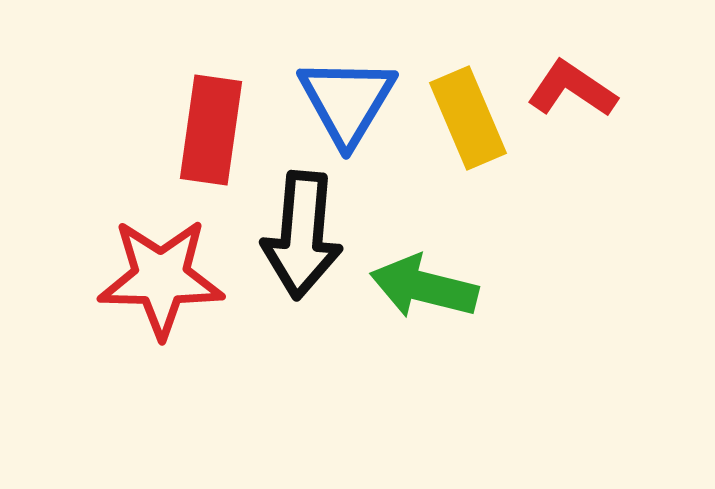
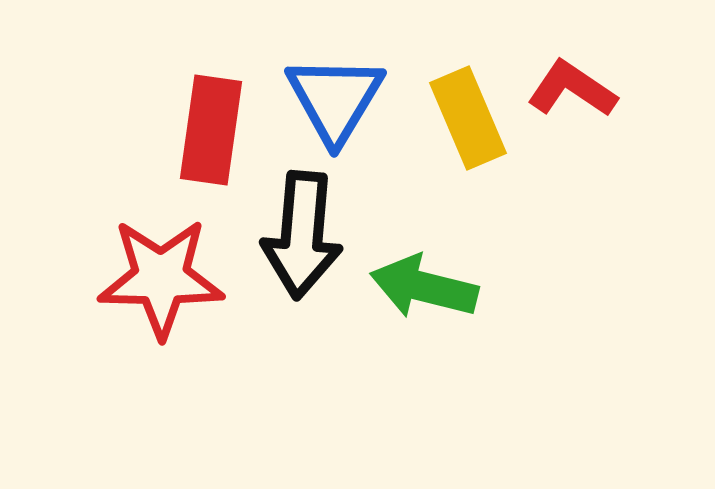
blue triangle: moved 12 px left, 2 px up
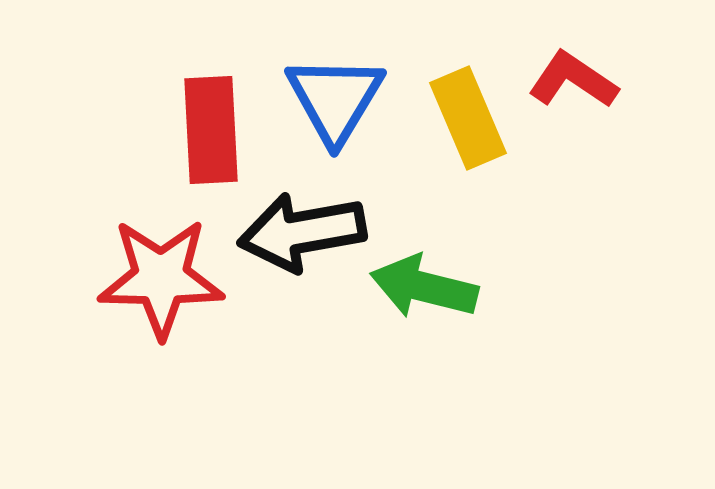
red L-shape: moved 1 px right, 9 px up
red rectangle: rotated 11 degrees counterclockwise
black arrow: moved 3 px up; rotated 75 degrees clockwise
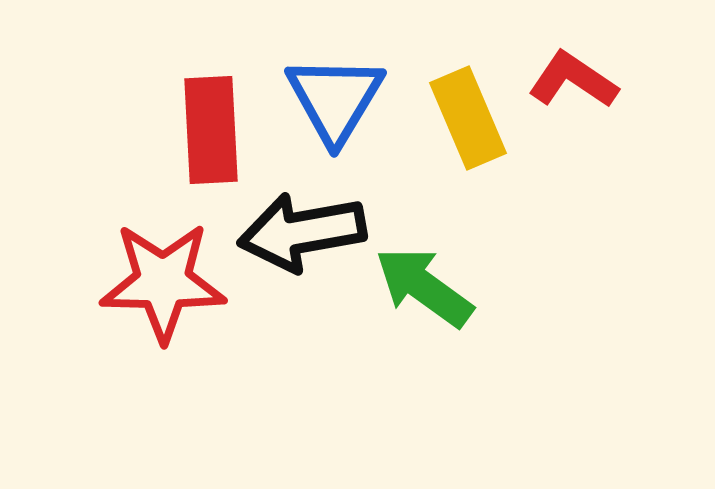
red star: moved 2 px right, 4 px down
green arrow: rotated 22 degrees clockwise
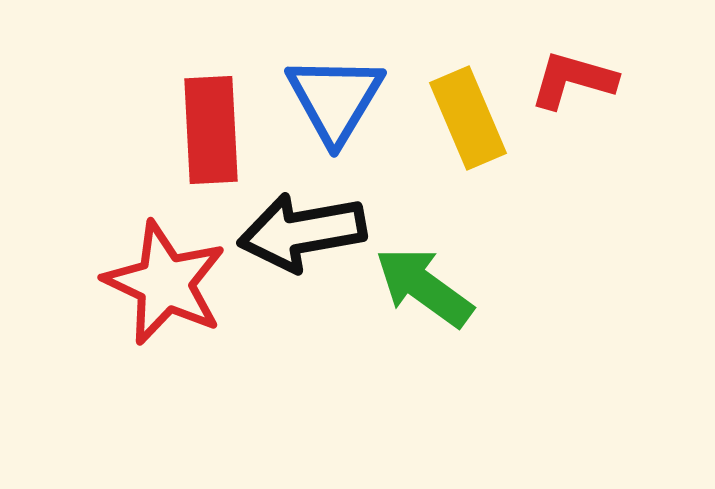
red L-shape: rotated 18 degrees counterclockwise
red star: moved 2 px right, 1 px down; rotated 24 degrees clockwise
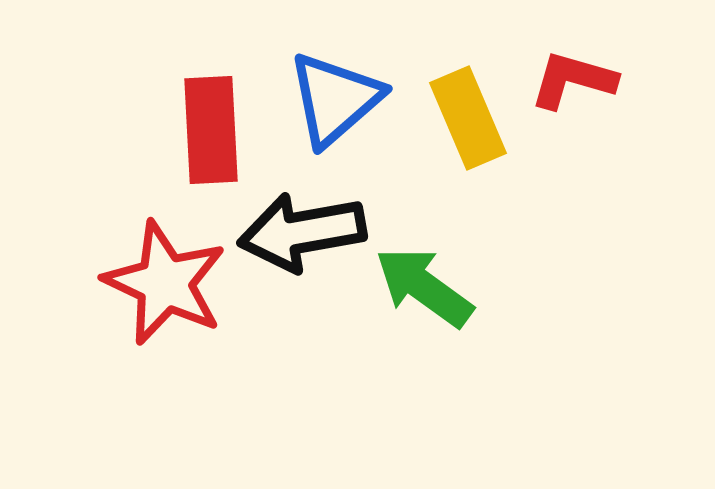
blue triangle: rotated 18 degrees clockwise
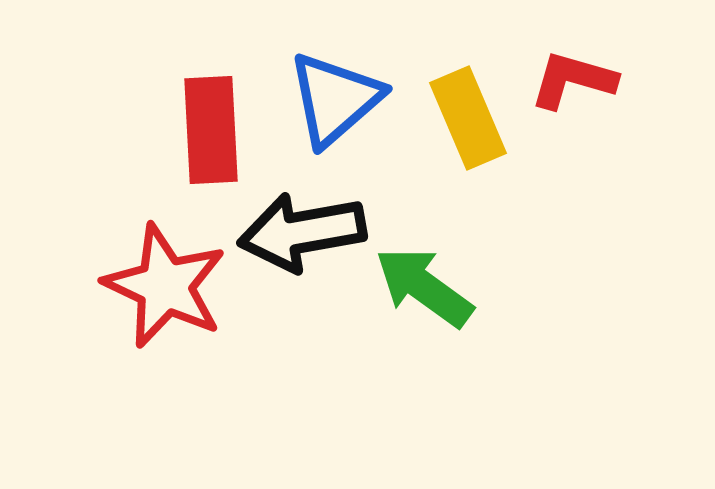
red star: moved 3 px down
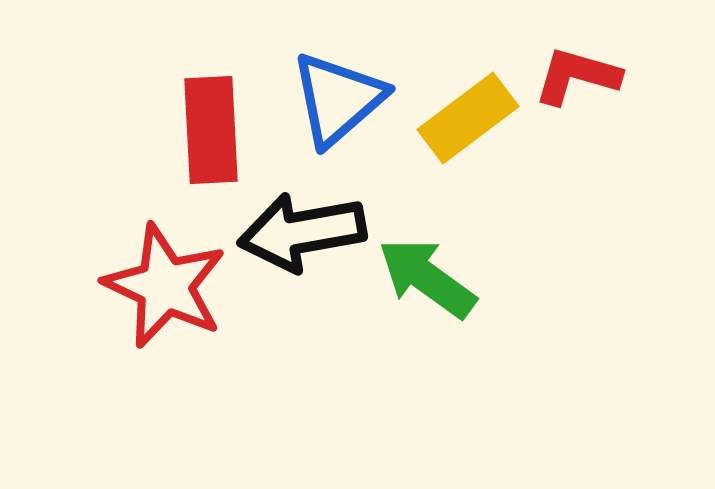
red L-shape: moved 4 px right, 4 px up
blue triangle: moved 3 px right
yellow rectangle: rotated 76 degrees clockwise
green arrow: moved 3 px right, 9 px up
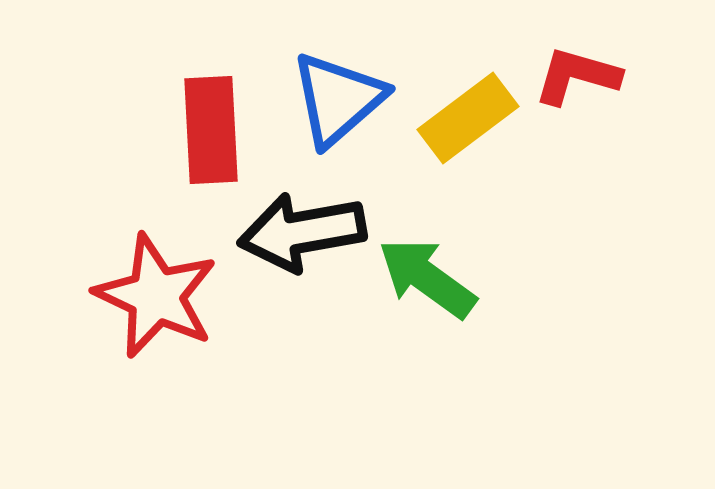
red star: moved 9 px left, 10 px down
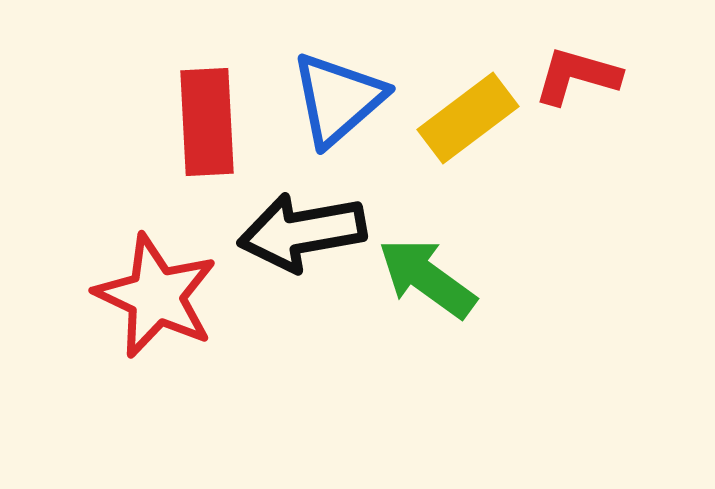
red rectangle: moved 4 px left, 8 px up
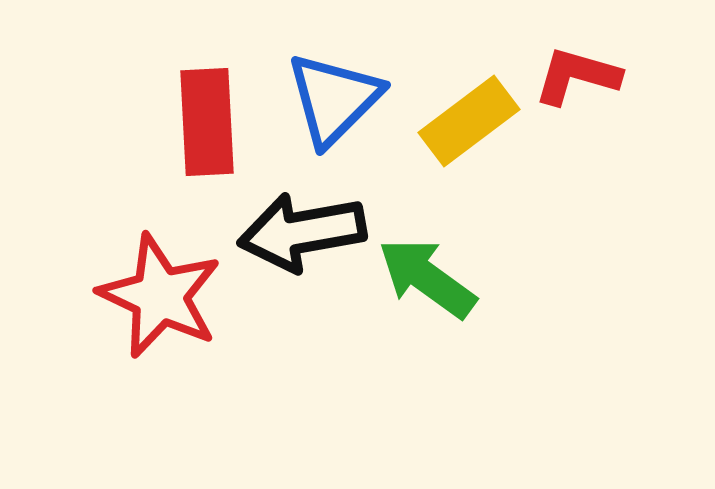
blue triangle: moved 4 px left; rotated 4 degrees counterclockwise
yellow rectangle: moved 1 px right, 3 px down
red star: moved 4 px right
